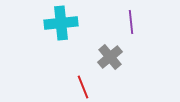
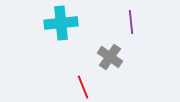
gray cross: rotated 15 degrees counterclockwise
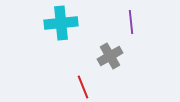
gray cross: moved 1 px up; rotated 25 degrees clockwise
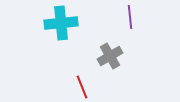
purple line: moved 1 px left, 5 px up
red line: moved 1 px left
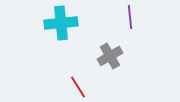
red line: moved 4 px left; rotated 10 degrees counterclockwise
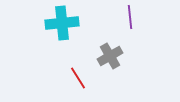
cyan cross: moved 1 px right
red line: moved 9 px up
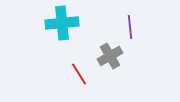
purple line: moved 10 px down
red line: moved 1 px right, 4 px up
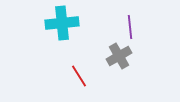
gray cross: moved 9 px right
red line: moved 2 px down
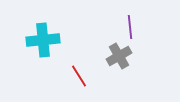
cyan cross: moved 19 px left, 17 px down
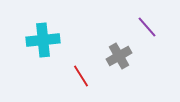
purple line: moved 17 px right; rotated 35 degrees counterclockwise
red line: moved 2 px right
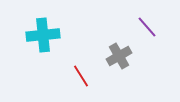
cyan cross: moved 5 px up
